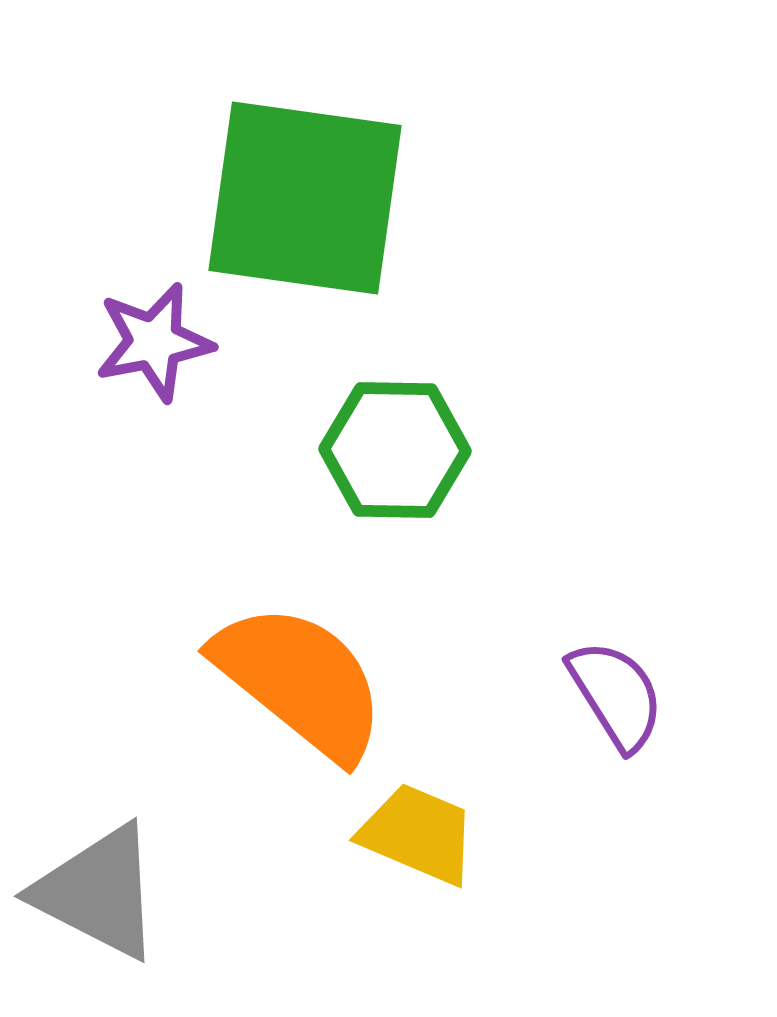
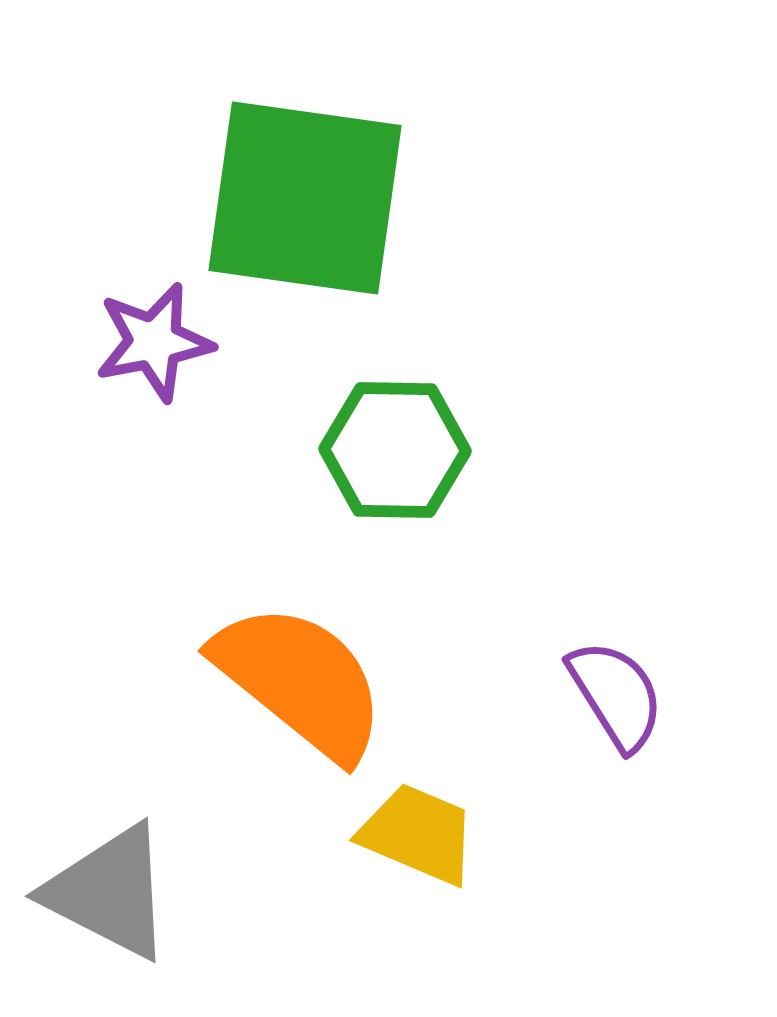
gray triangle: moved 11 px right
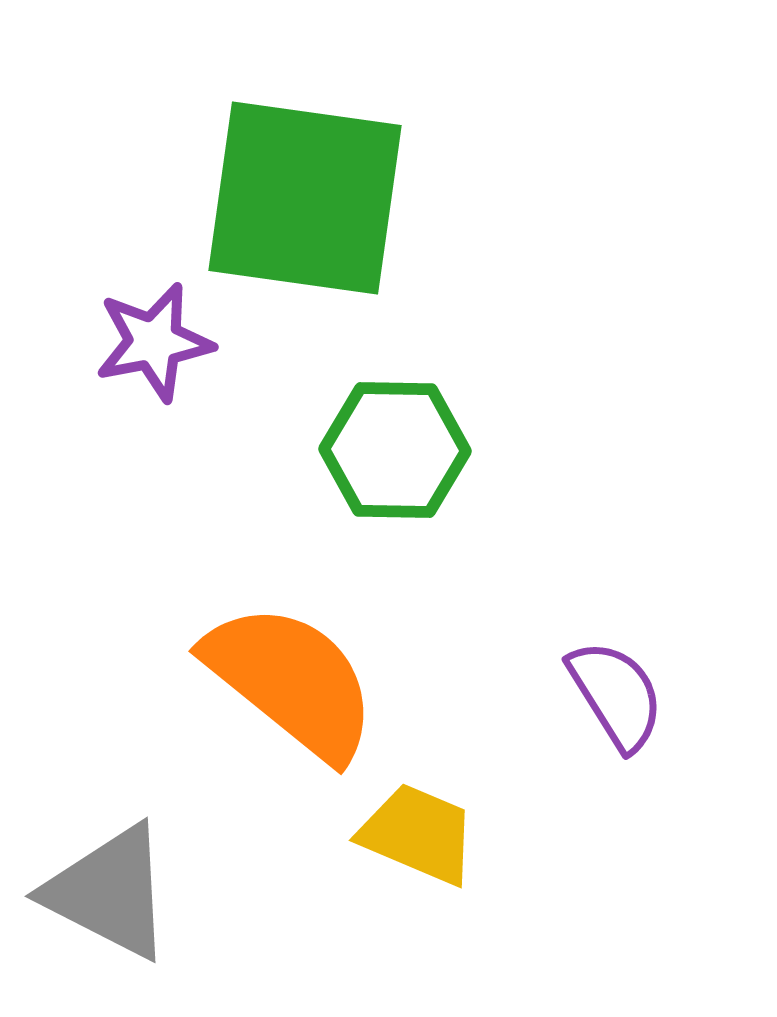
orange semicircle: moved 9 px left
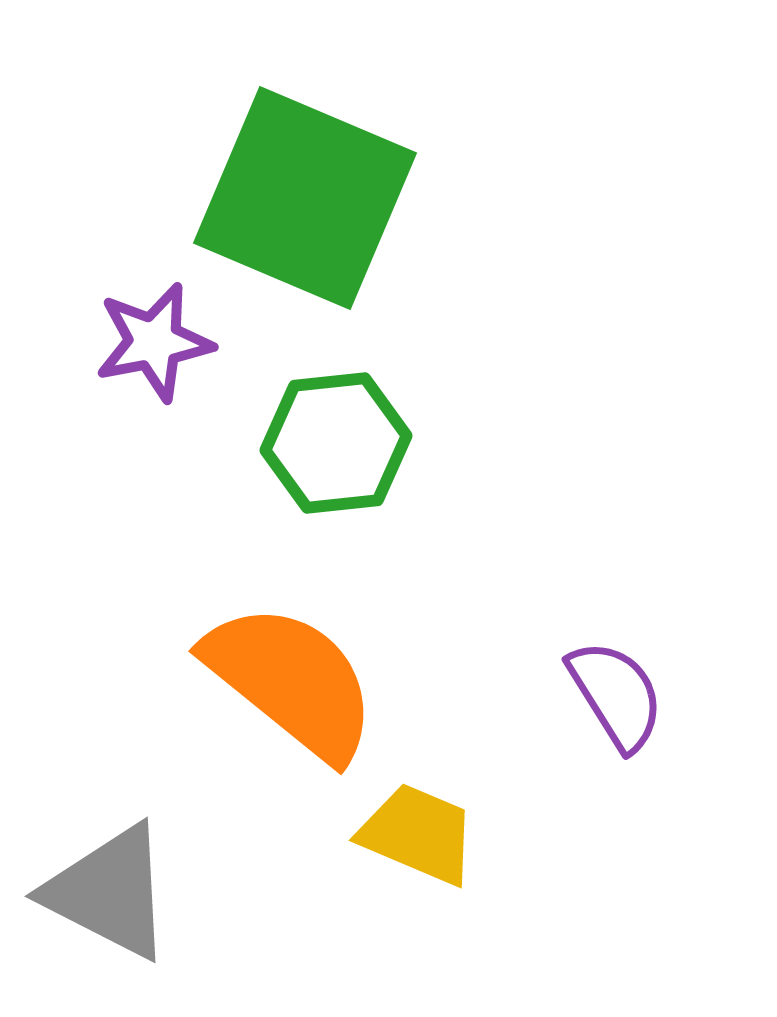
green square: rotated 15 degrees clockwise
green hexagon: moved 59 px left, 7 px up; rotated 7 degrees counterclockwise
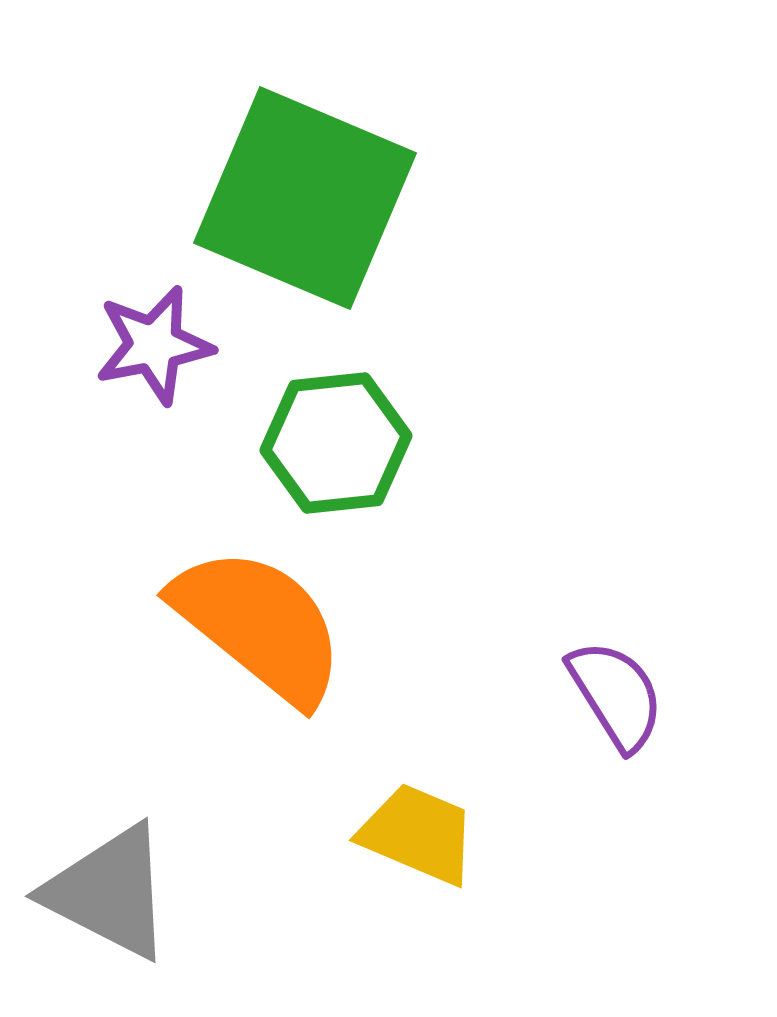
purple star: moved 3 px down
orange semicircle: moved 32 px left, 56 px up
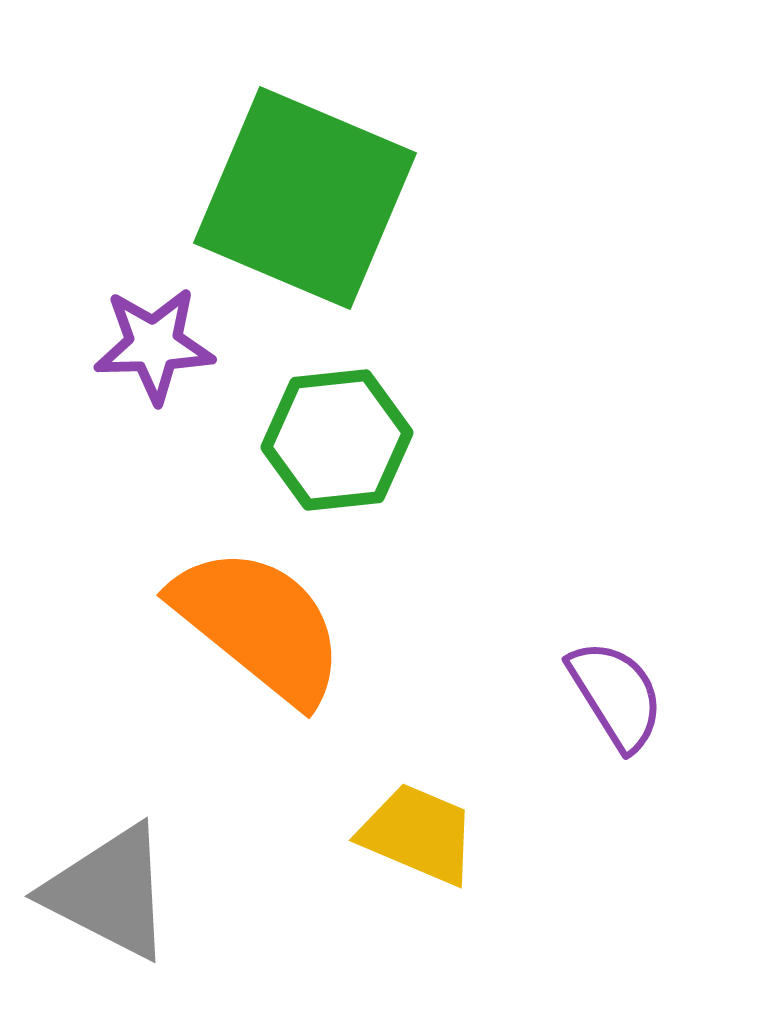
purple star: rotated 9 degrees clockwise
green hexagon: moved 1 px right, 3 px up
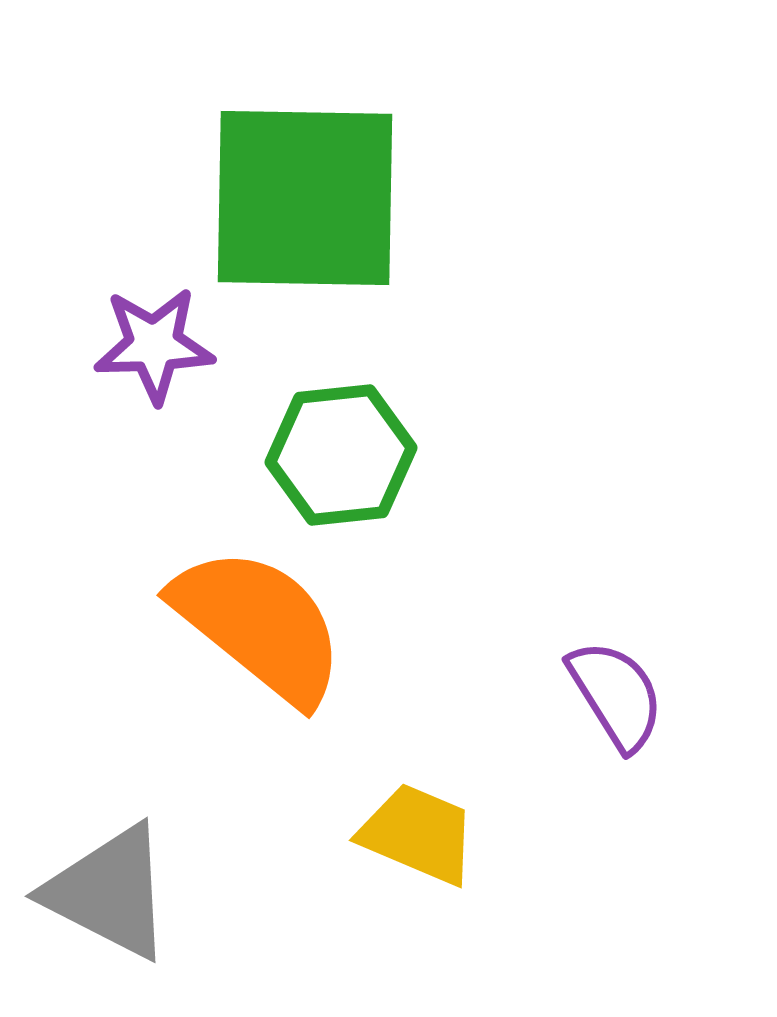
green square: rotated 22 degrees counterclockwise
green hexagon: moved 4 px right, 15 px down
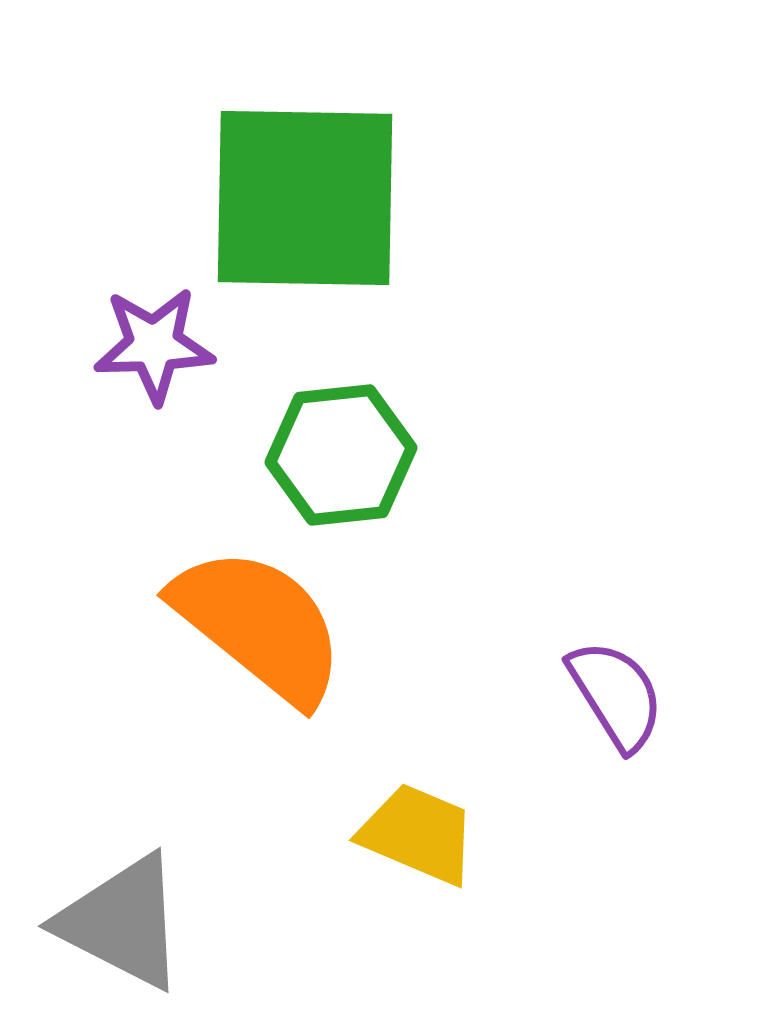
gray triangle: moved 13 px right, 30 px down
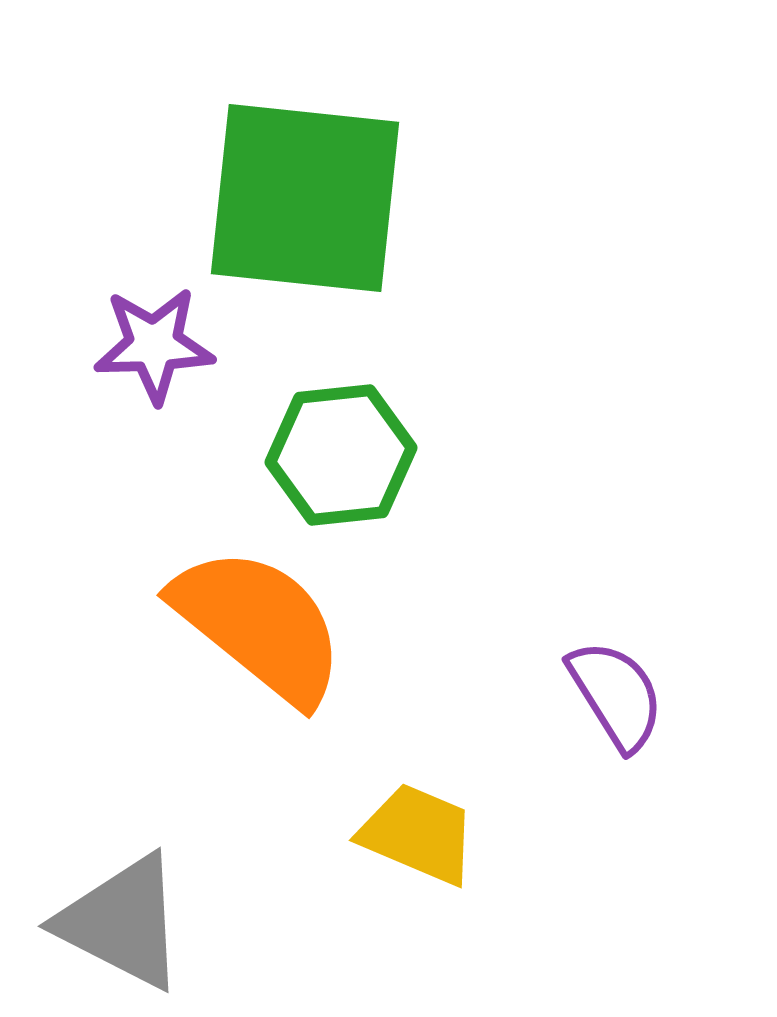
green square: rotated 5 degrees clockwise
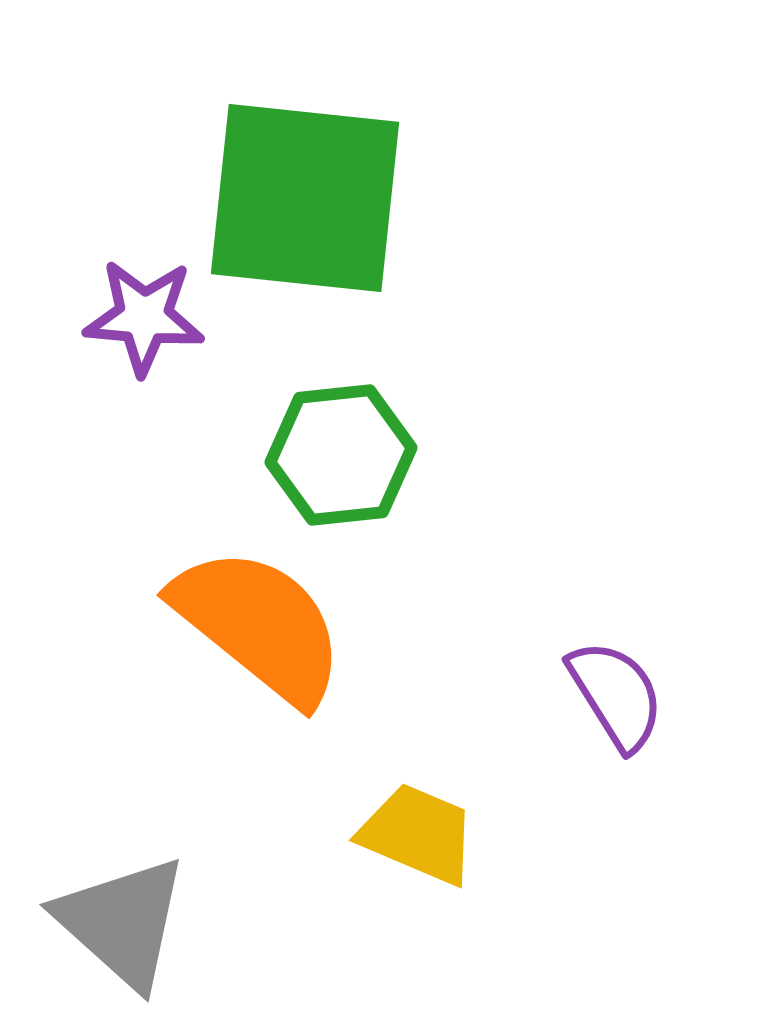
purple star: moved 10 px left, 28 px up; rotated 7 degrees clockwise
gray triangle: rotated 15 degrees clockwise
